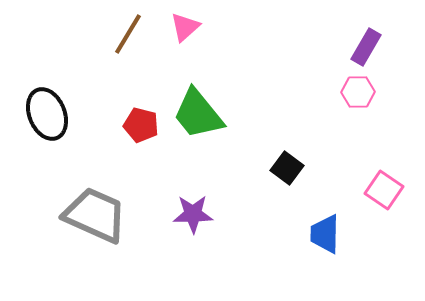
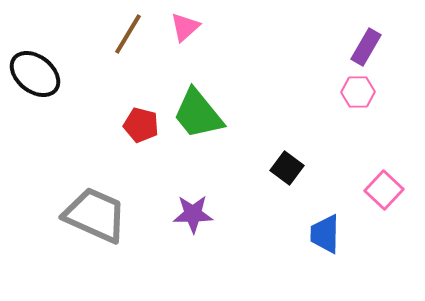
black ellipse: moved 12 px left, 40 px up; rotated 30 degrees counterclockwise
pink square: rotated 9 degrees clockwise
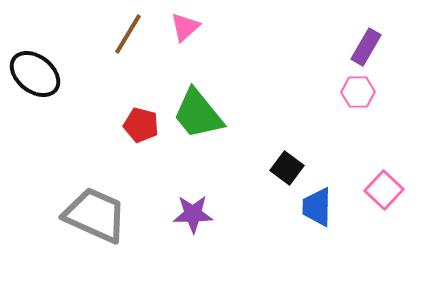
blue trapezoid: moved 8 px left, 27 px up
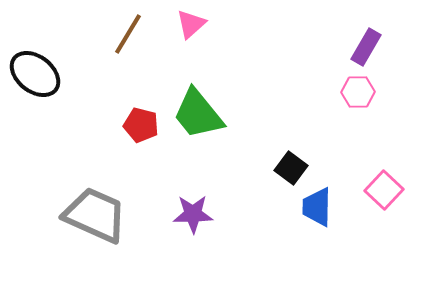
pink triangle: moved 6 px right, 3 px up
black square: moved 4 px right
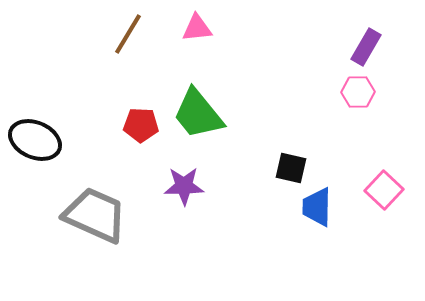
pink triangle: moved 6 px right, 4 px down; rotated 36 degrees clockwise
black ellipse: moved 66 px down; rotated 15 degrees counterclockwise
red pentagon: rotated 12 degrees counterclockwise
black square: rotated 24 degrees counterclockwise
purple star: moved 9 px left, 28 px up
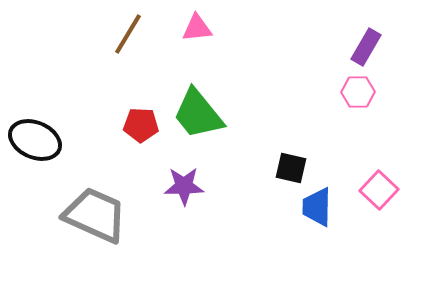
pink square: moved 5 px left
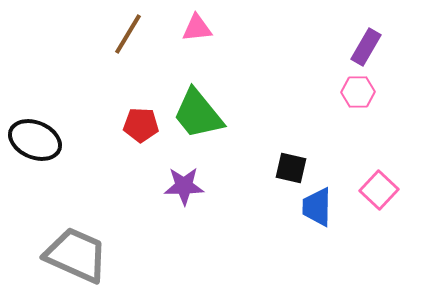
gray trapezoid: moved 19 px left, 40 px down
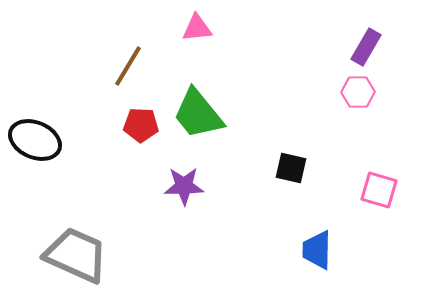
brown line: moved 32 px down
pink square: rotated 27 degrees counterclockwise
blue trapezoid: moved 43 px down
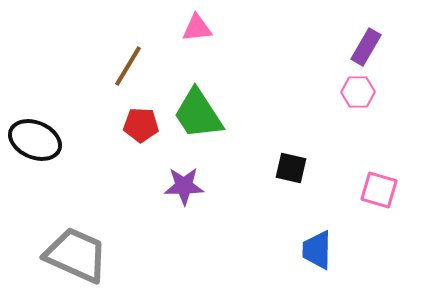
green trapezoid: rotated 6 degrees clockwise
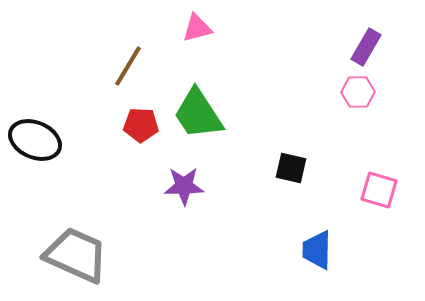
pink triangle: rotated 8 degrees counterclockwise
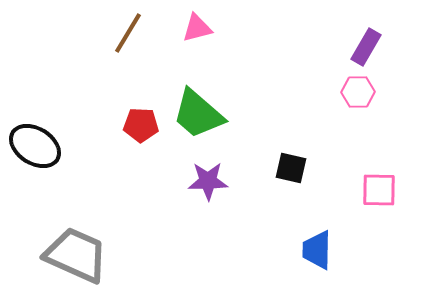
brown line: moved 33 px up
green trapezoid: rotated 16 degrees counterclockwise
black ellipse: moved 6 px down; rotated 9 degrees clockwise
purple star: moved 24 px right, 5 px up
pink square: rotated 15 degrees counterclockwise
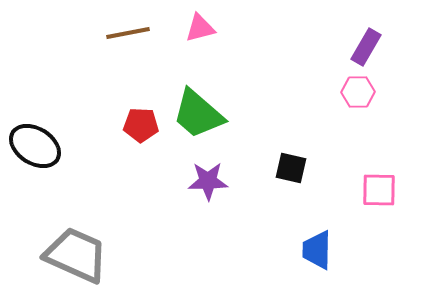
pink triangle: moved 3 px right
brown line: rotated 48 degrees clockwise
